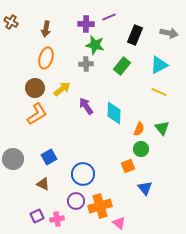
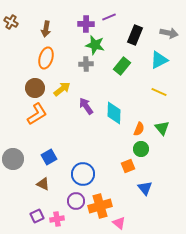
cyan triangle: moved 5 px up
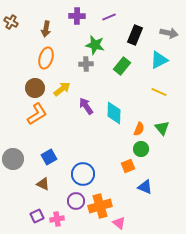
purple cross: moved 9 px left, 8 px up
blue triangle: moved 1 px up; rotated 28 degrees counterclockwise
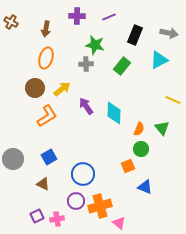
yellow line: moved 14 px right, 8 px down
orange L-shape: moved 10 px right, 2 px down
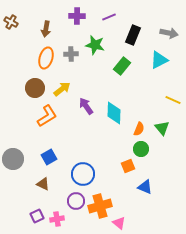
black rectangle: moved 2 px left
gray cross: moved 15 px left, 10 px up
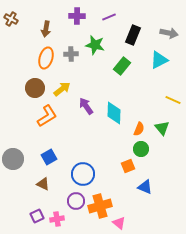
brown cross: moved 3 px up
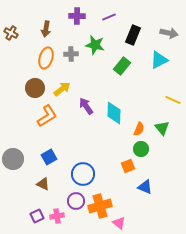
brown cross: moved 14 px down
pink cross: moved 3 px up
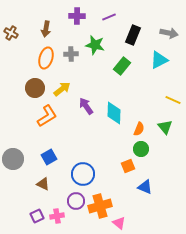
green triangle: moved 3 px right, 1 px up
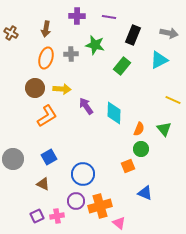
purple line: rotated 32 degrees clockwise
yellow arrow: rotated 42 degrees clockwise
green triangle: moved 1 px left, 2 px down
blue triangle: moved 6 px down
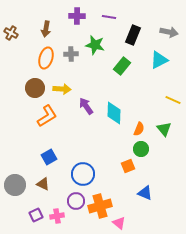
gray arrow: moved 1 px up
gray circle: moved 2 px right, 26 px down
purple square: moved 1 px left, 1 px up
